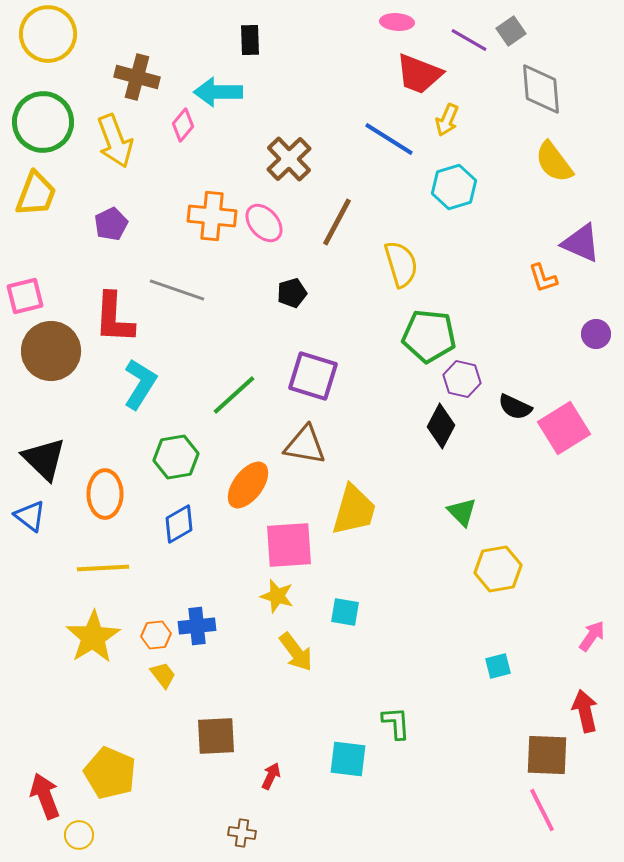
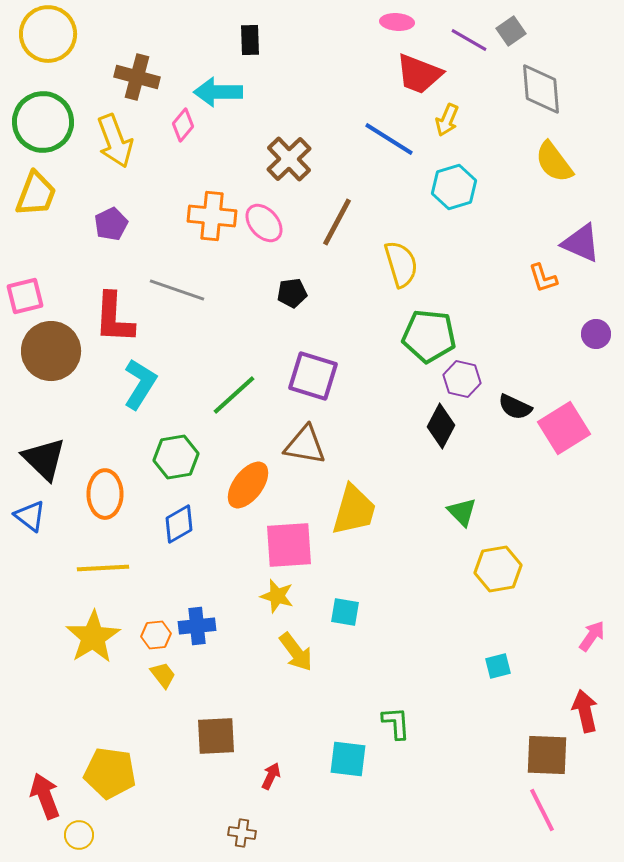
black pentagon at (292, 293): rotated 8 degrees clockwise
yellow pentagon at (110, 773): rotated 15 degrees counterclockwise
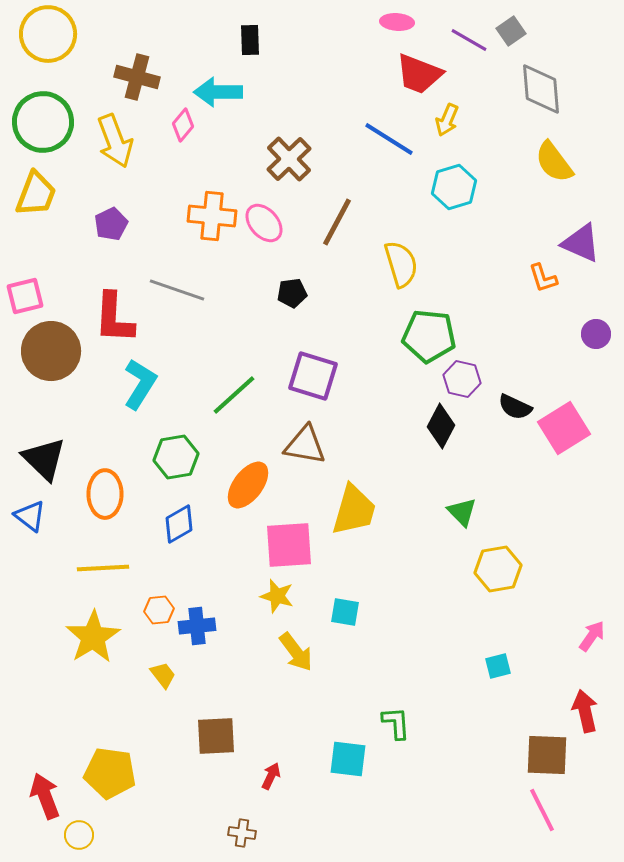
orange hexagon at (156, 635): moved 3 px right, 25 px up
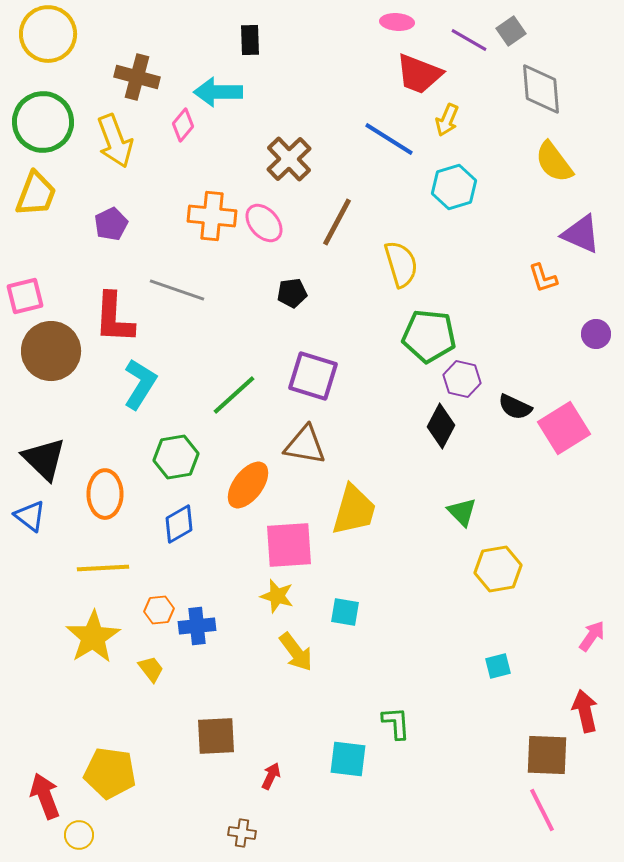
purple triangle at (581, 243): moved 9 px up
yellow trapezoid at (163, 675): moved 12 px left, 6 px up
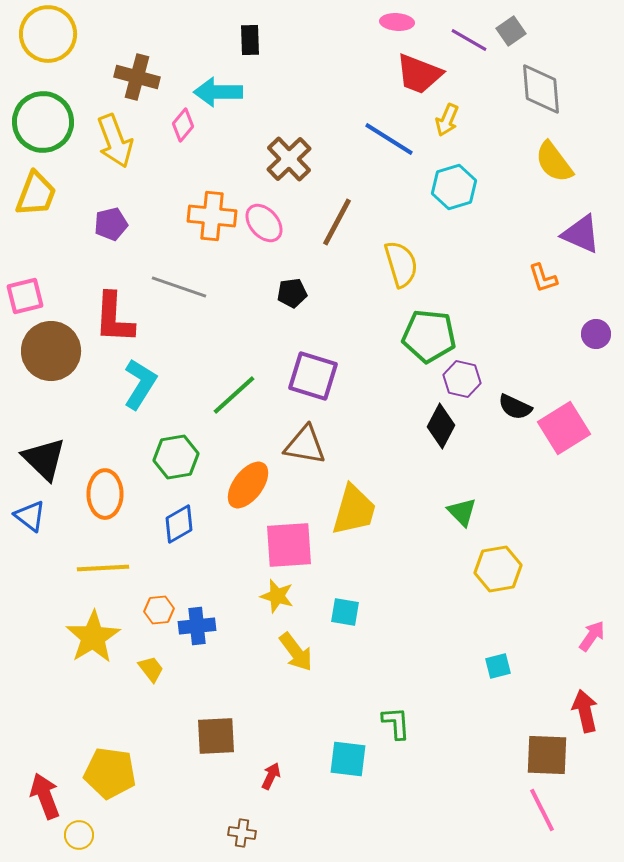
purple pentagon at (111, 224): rotated 12 degrees clockwise
gray line at (177, 290): moved 2 px right, 3 px up
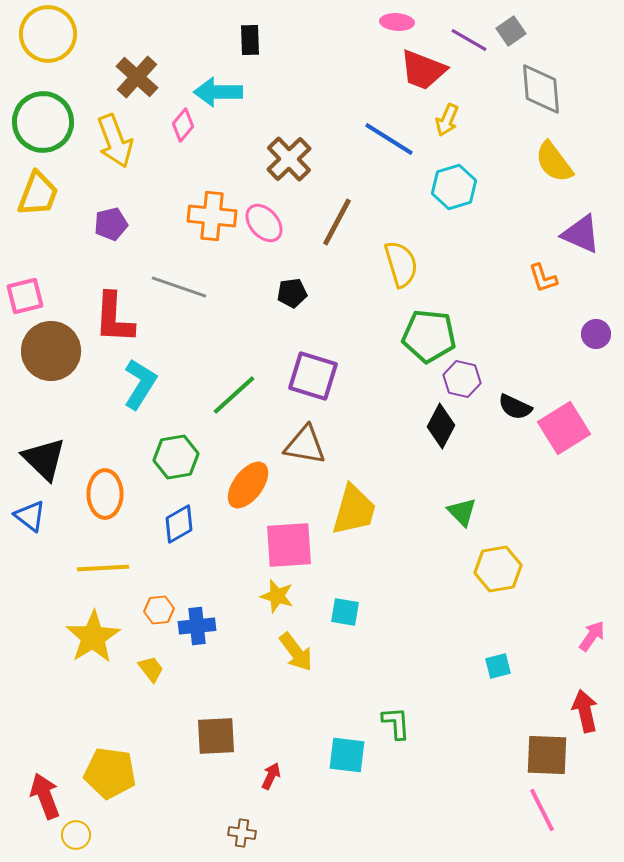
red trapezoid at (419, 74): moved 4 px right, 4 px up
brown cross at (137, 77): rotated 27 degrees clockwise
yellow trapezoid at (36, 194): moved 2 px right
cyan square at (348, 759): moved 1 px left, 4 px up
yellow circle at (79, 835): moved 3 px left
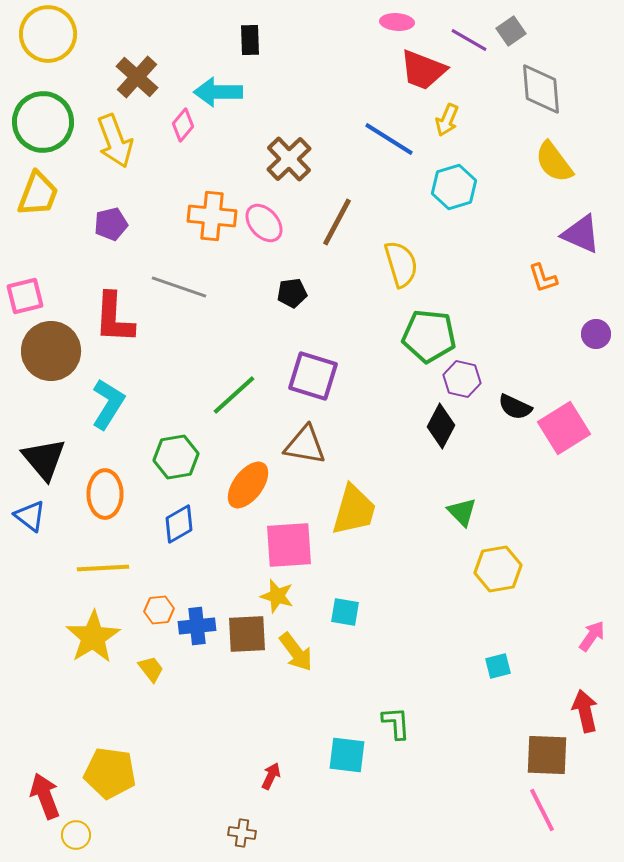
cyan L-shape at (140, 384): moved 32 px left, 20 px down
black triangle at (44, 459): rotated 6 degrees clockwise
brown square at (216, 736): moved 31 px right, 102 px up
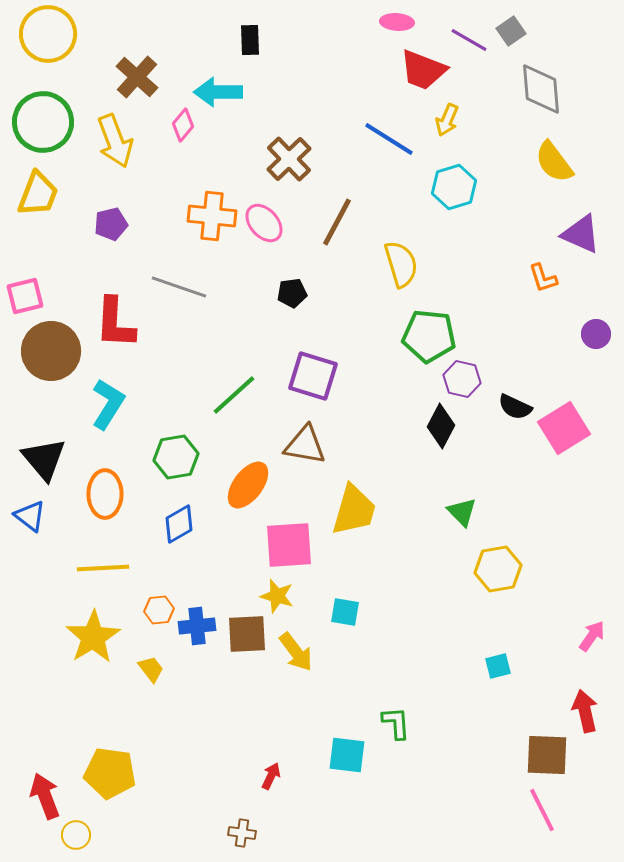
red L-shape at (114, 318): moved 1 px right, 5 px down
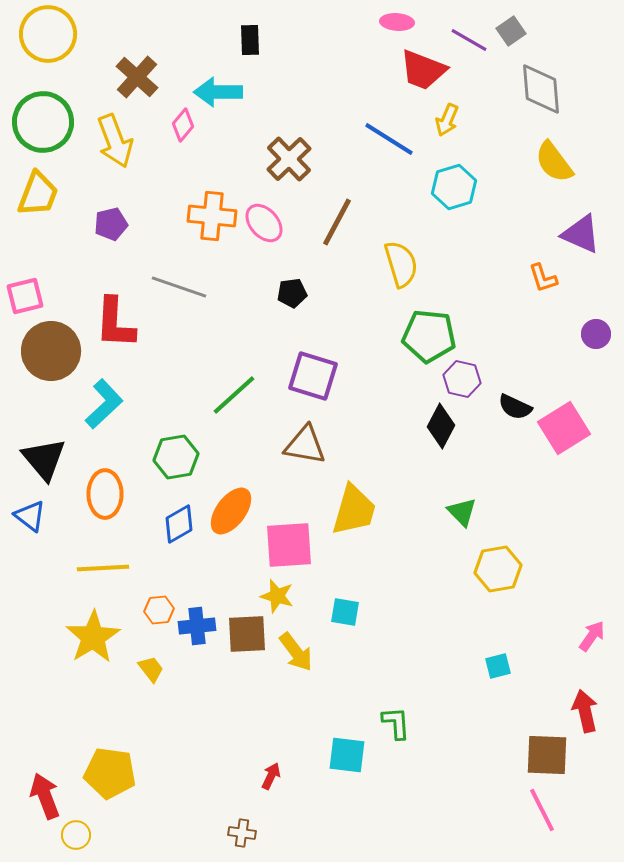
cyan L-shape at (108, 404): moved 4 px left; rotated 15 degrees clockwise
orange ellipse at (248, 485): moved 17 px left, 26 px down
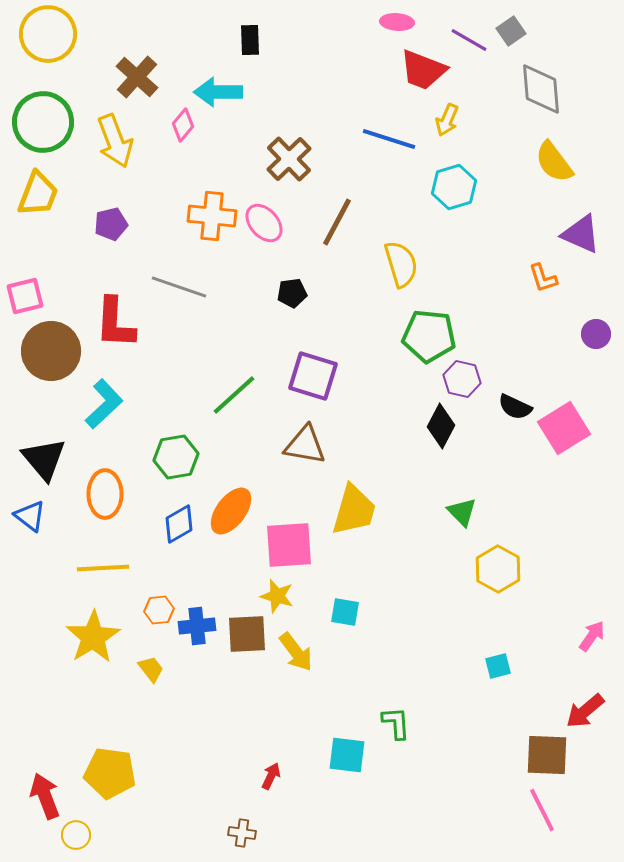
blue line at (389, 139): rotated 14 degrees counterclockwise
yellow hexagon at (498, 569): rotated 21 degrees counterclockwise
red arrow at (585, 711): rotated 117 degrees counterclockwise
